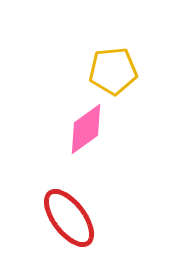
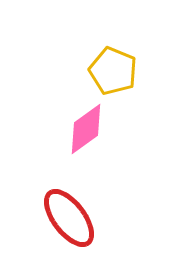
yellow pentagon: rotated 27 degrees clockwise
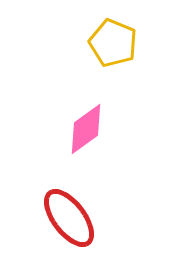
yellow pentagon: moved 28 px up
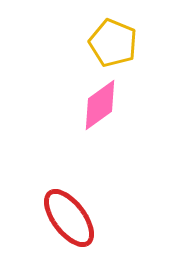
pink diamond: moved 14 px right, 24 px up
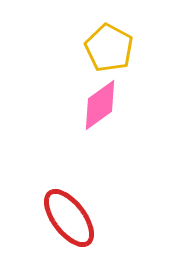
yellow pentagon: moved 4 px left, 5 px down; rotated 6 degrees clockwise
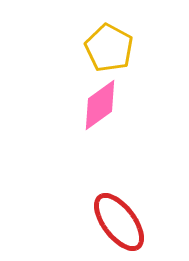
red ellipse: moved 50 px right, 4 px down
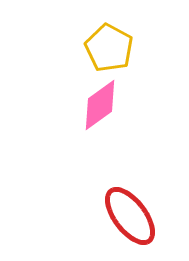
red ellipse: moved 11 px right, 6 px up
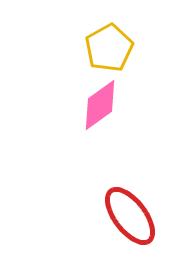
yellow pentagon: rotated 15 degrees clockwise
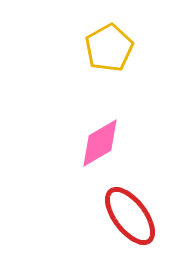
pink diamond: moved 38 px down; rotated 6 degrees clockwise
